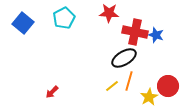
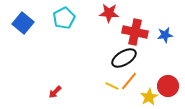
blue star: moved 9 px right; rotated 28 degrees counterclockwise
orange line: rotated 24 degrees clockwise
yellow line: rotated 64 degrees clockwise
red arrow: moved 3 px right
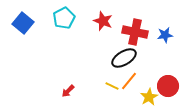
red star: moved 6 px left, 8 px down; rotated 18 degrees clockwise
red arrow: moved 13 px right, 1 px up
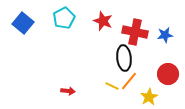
black ellipse: rotated 65 degrees counterclockwise
red circle: moved 12 px up
red arrow: rotated 128 degrees counterclockwise
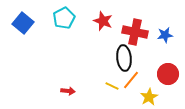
orange line: moved 2 px right, 1 px up
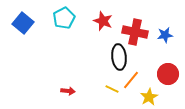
black ellipse: moved 5 px left, 1 px up
yellow line: moved 3 px down
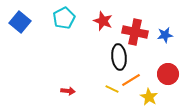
blue square: moved 3 px left, 1 px up
orange line: rotated 18 degrees clockwise
yellow star: rotated 12 degrees counterclockwise
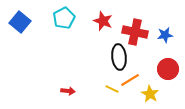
red circle: moved 5 px up
orange line: moved 1 px left
yellow star: moved 1 px right, 3 px up
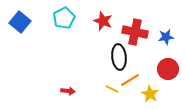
blue star: moved 1 px right, 2 px down
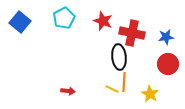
red cross: moved 3 px left, 1 px down
red circle: moved 5 px up
orange line: moved 6 px left, 2 px down; rotated 54 degrees counterclockwise
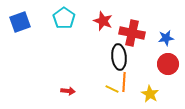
cyan pentagon: rotated 10 degrees counterclockwise
blue square: rotated 30 degrees clockwise
blue star: moved 1 px down
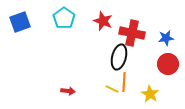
black ellipse: rotated 20 degrees clockwise
